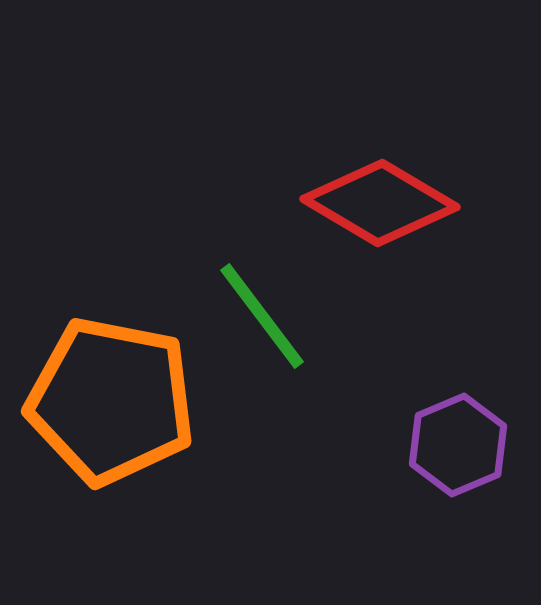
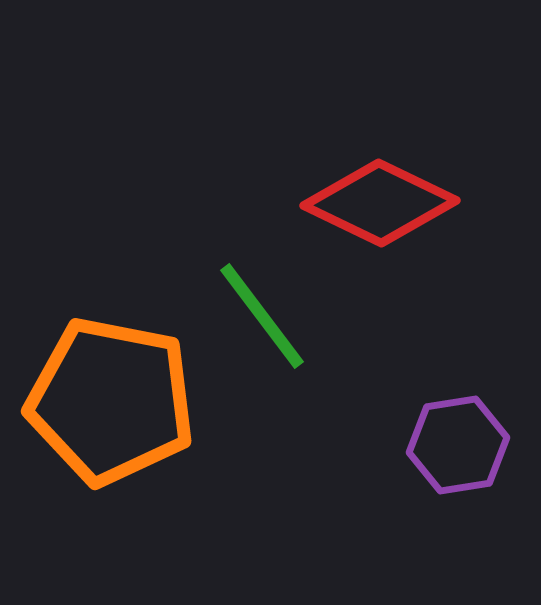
red diamond: rotated 5 degrees counterclockwise
purple hexagon: rotated 14 degrees clockwise
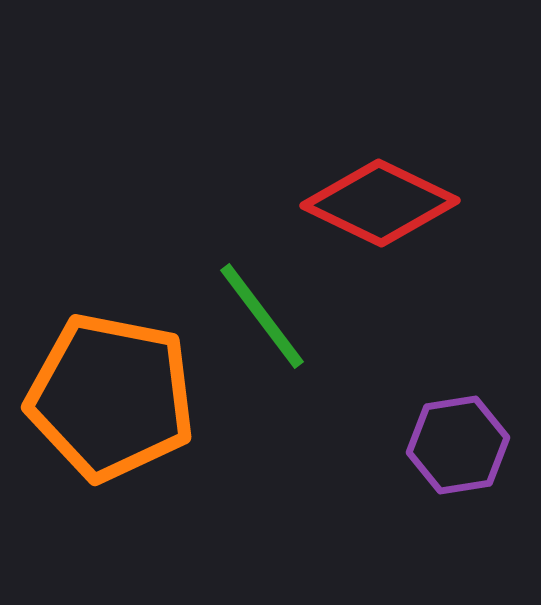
orange pentagon: moved 4 px up
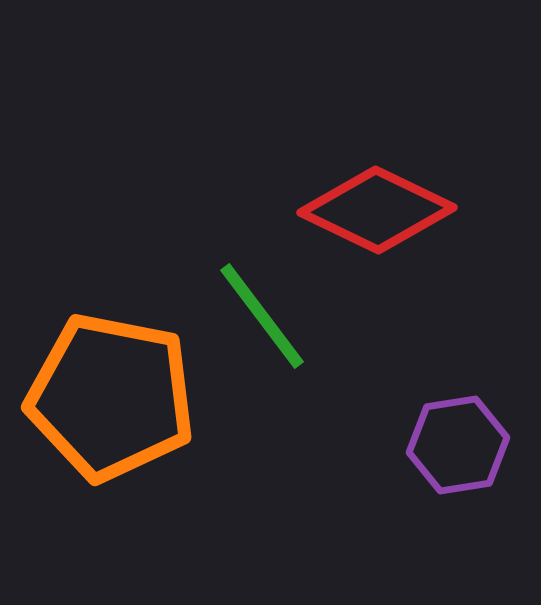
red diamond: moved 3 px left, 7 px down
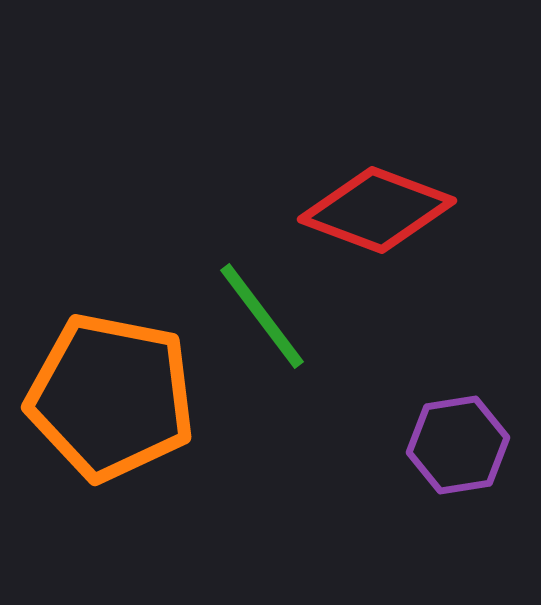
red diamond: rotated 5 degrees counterclockwise
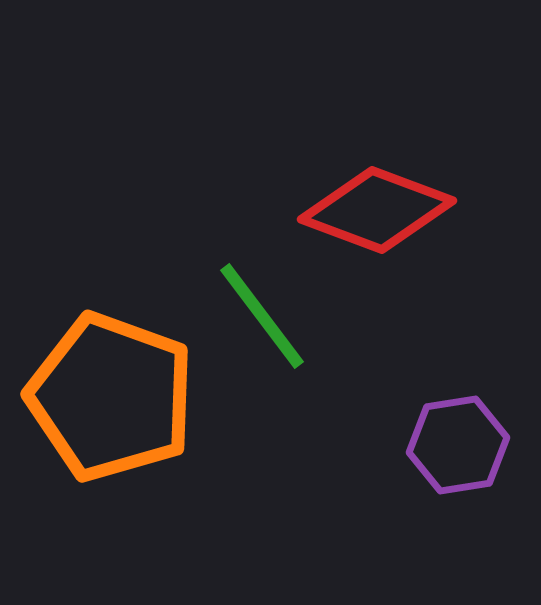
orange pentagon: rotated 9 degrees clockwise
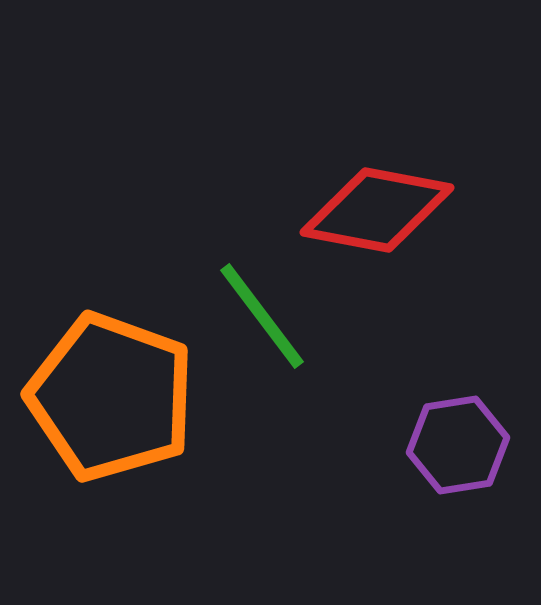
red diamond: rotated 10 degrees counterclockwise
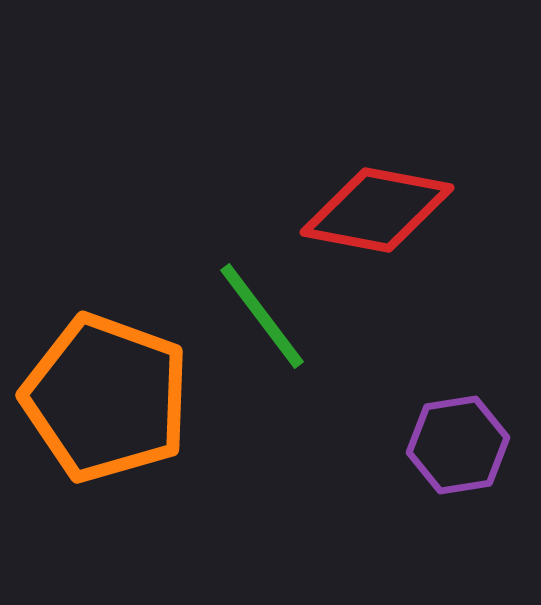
orange pentagon: moved 5 px left, 1 px down
